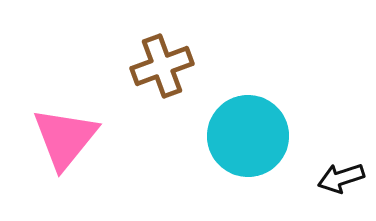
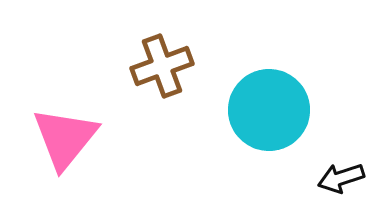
cyan circle: moved 21 px right, 26 px up
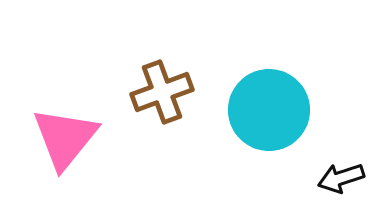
brown cross: moved 26 px down
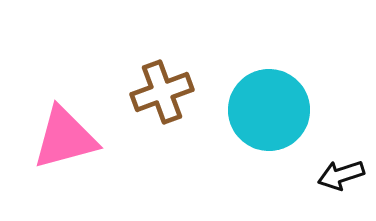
pink triangle: rotated 36 degrees clockwise
black arrow: moved 3 px up
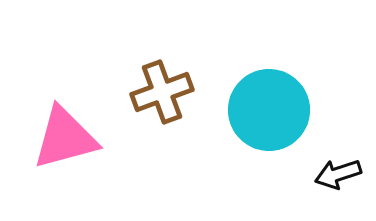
black arrow: moved 3 px left, 1 px up
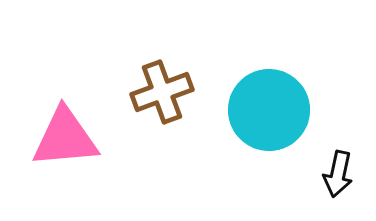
pink triangle: rotated 10 degrees clockwise
black arrow: rotated 60 degrees counterclockwise
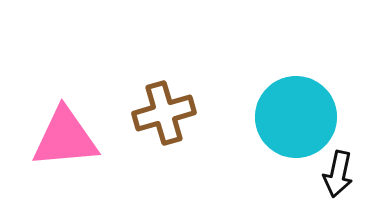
brown cross: moved 2 px right, 21 px down; rotated 4 degrees clockwise
cyan circle: moved 27 px right, 7 px down
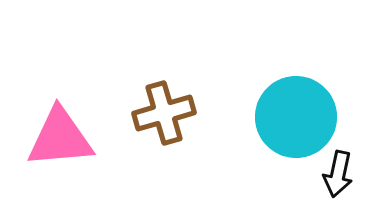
pink triangle: moved 5 px left
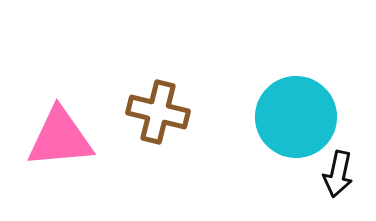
brown cross: moved 6 px left, 1 px up; rotated 30 degrees clockwise
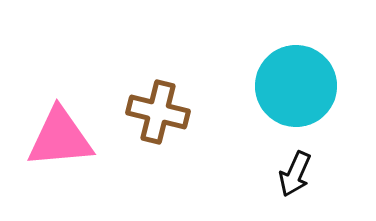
cyan circle: moved 31 px up
black arrow: moved 43 px left; rotated 12 degrees clockwise
